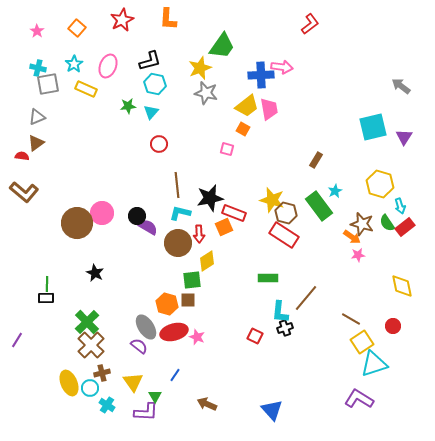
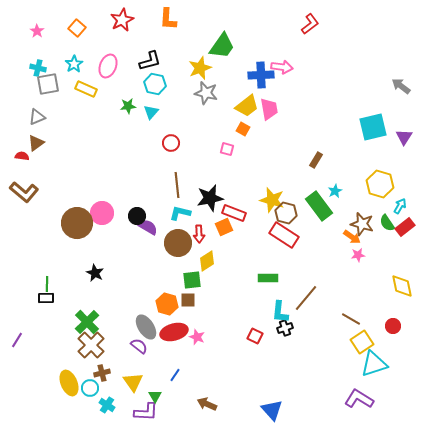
red circle at (159, 144): moved 12 px right, 1 px up
cyan arrow at (400, 206): rotated 133 degrees counterclockwise
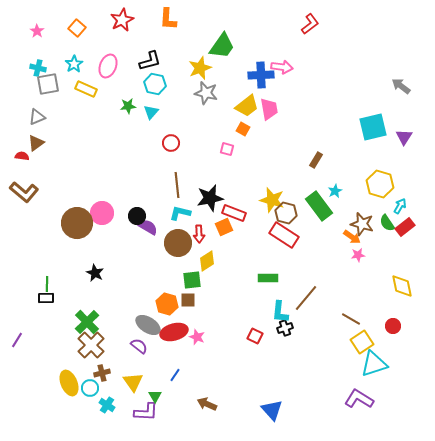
gray ellipse at (146, 327): moved 2 px right, 2 px up; rotated 25 degrees counterclockwise
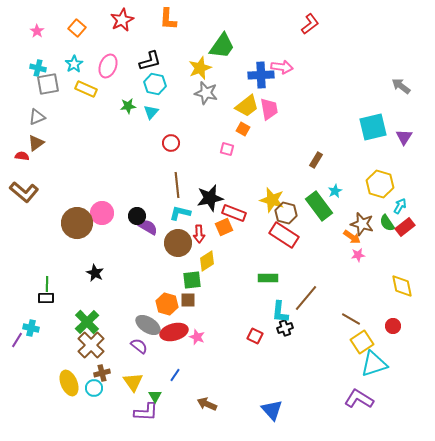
cyan circle at (90, 388): moved 4 px right
cyan cross at (107, 405): moved 76 px left, 77 px up; rotated 21 degrees counterclockwise
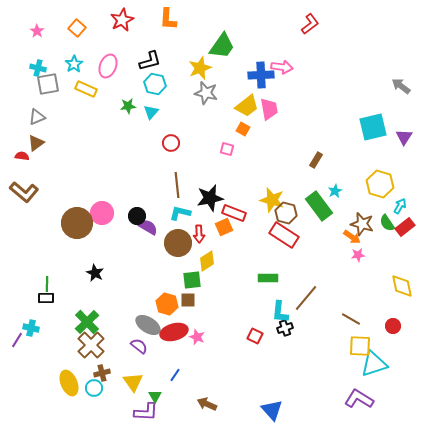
yellow square at (362, 342): moved 2 px left, 4 px down; rotated 35 degrees clockwise
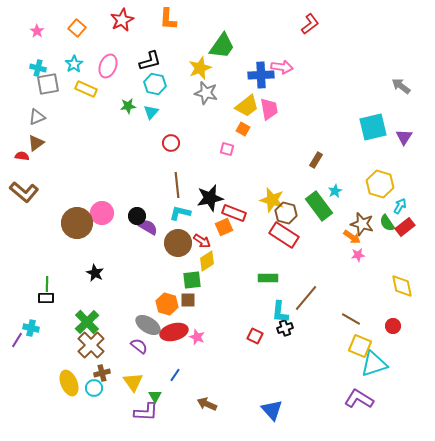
red arrow at (199, 234): moved 3 px right, 7 px down; rotated 54 degrees counterclockwise
yellow square at (360, 346): rotated 20 degrees clockwise
